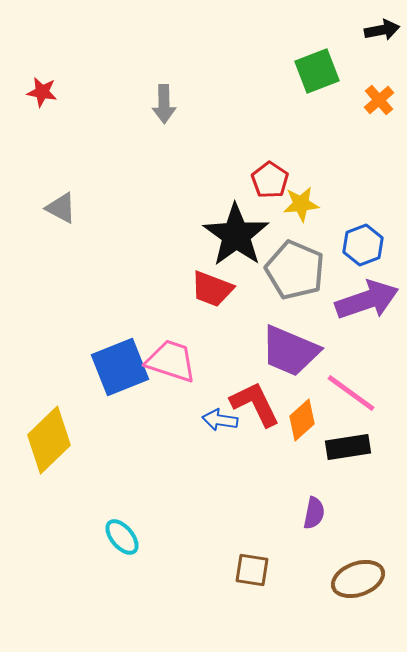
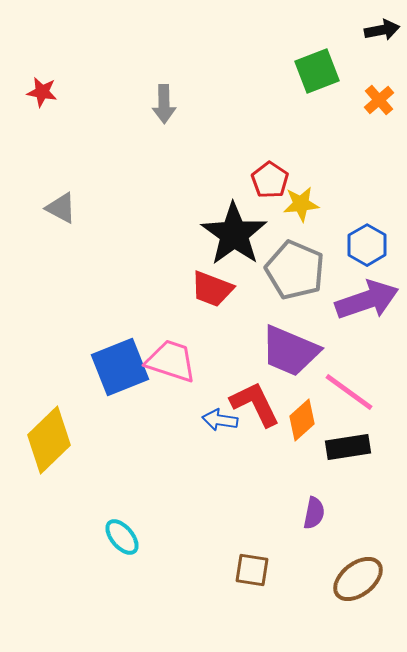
black star: moved 2 px left, 1 px up
blue hexagon: moved 4 px right; rotated 9 degrees counterclockwise
pink line: moved 2 px left, 1 px up
brown ellipse: rotated 18 degrees counterclockwise
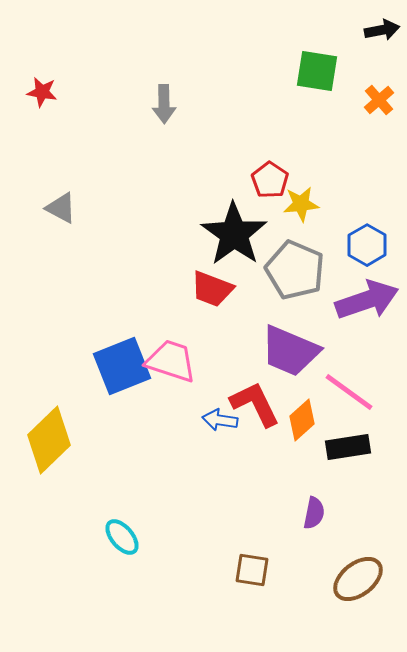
green square: rotated 30 degrees clockwise
blue square: moved 2 px right, 1 px up
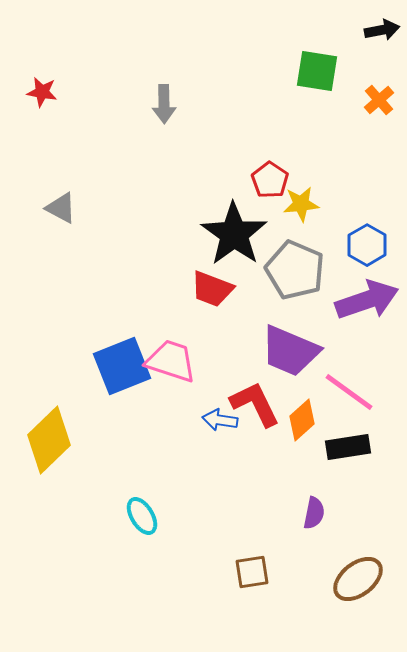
cyan ellipse: moved 20 px right, 21 px up; rotated 9 degrees clockwise
brown square: moved 2 px down; rotated 18 degrees counterclockwise
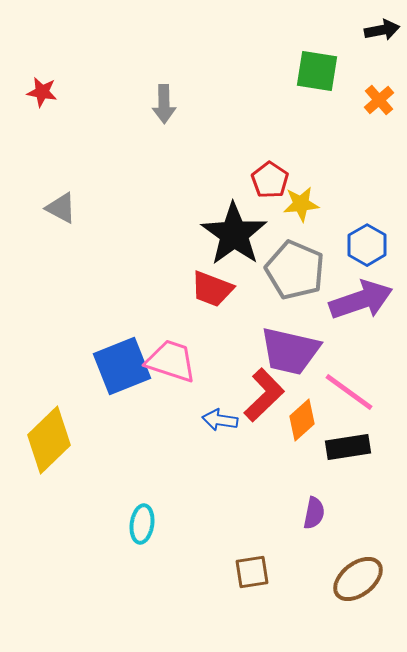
purple arrow: moved 6 px left
purple trapezoid: rotated 10 degrees counterclockwise
red L-shape: moved 9 px right, 9 px up; rotated 72 degrees clockwise
cyan ellipse: moved 8 px down; rotated 39 degrees clockwise
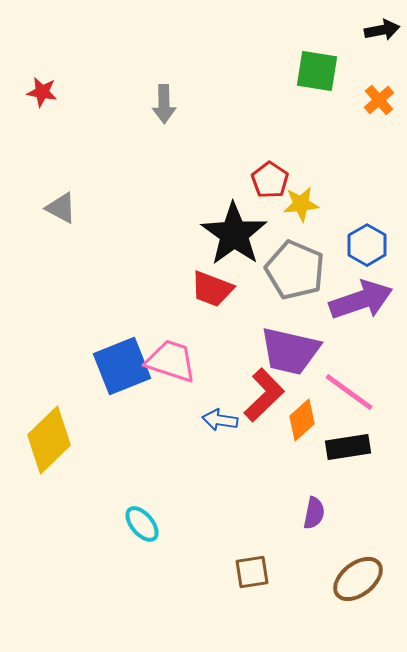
cyan ellipse: rotated 48 degrees counterclockwise
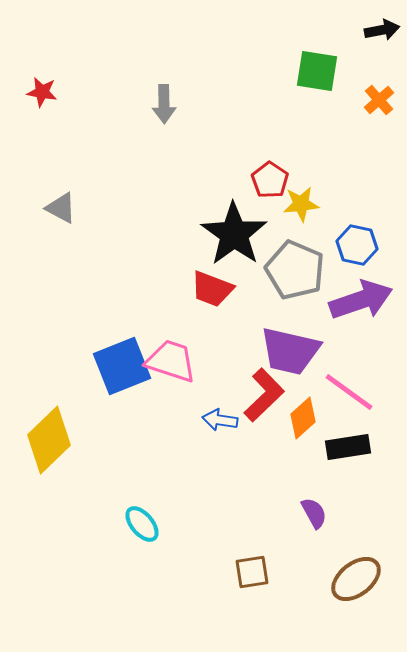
blue hexagon: moved 10 px left; rotated 18 degrees counterclockwise
orange diamond: moved 1 px right, 2 px up
purple semicircle: rotated 40 degrees counterclockwise
brown ellipse: moved 2 px left
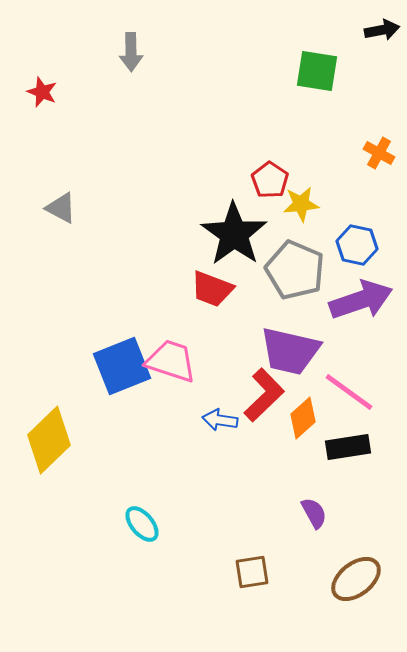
red star: rotated 12 degrees clockwise
orange cross: moved 53 px down; rotated 20 degrees counterclockwise
gray arrow: moved 33 px left, 52 px up
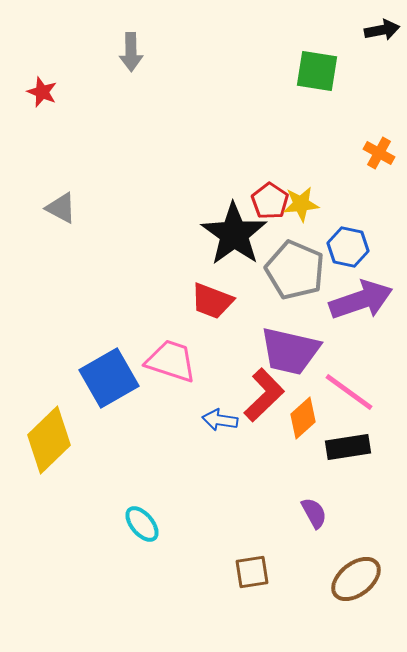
red pentagon: moved 21 px down
blue hexagon: moved 9 px left, 2 px down
red trapezoid: moved 12 px down
blue square: moved 13 px left, 12 px down; rotated 8 degrees counterclockwise
